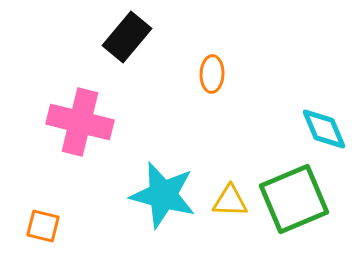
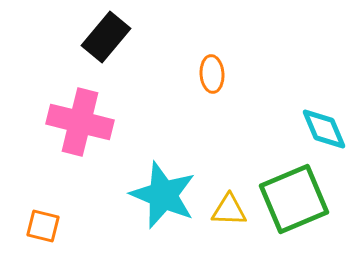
black rectangle: moved 21 px left
orange ellipse: rotated 6 degrees counterclockwise
cyan star: rotated 8 degrees clockwise
yellow triangle: moved 1 px left, 9 px down
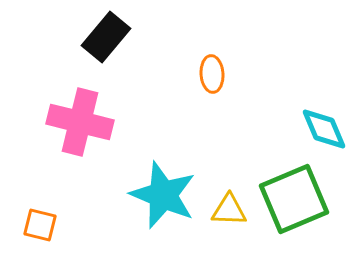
orange square: moved 3 px left, 1 px up
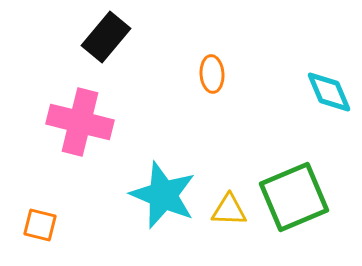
cyan diamond: moved 5 px right, 37 px up
green square: moved 2 px up
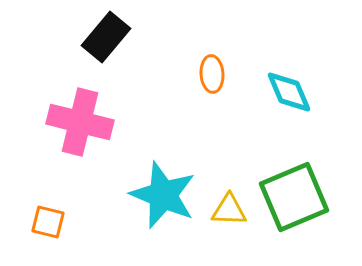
cyan diamond: moved 40 px left
orange square: moved 8 px right, 3 px up
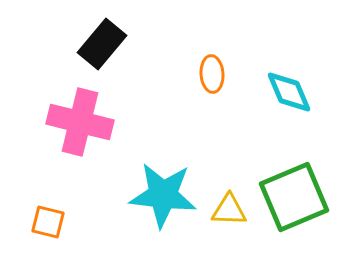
black rectangle: moved 4 px left, 7 px down
cyan star: rotated 16 degrees counterclockwise
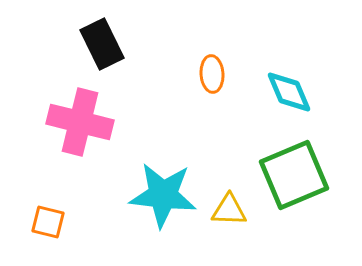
black rectangle: rotated 66 degrees counterclockwise
green square: moved 22 px up
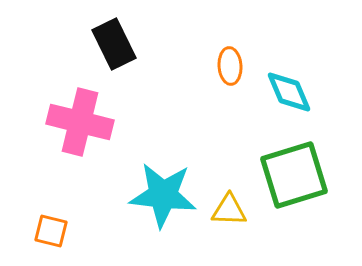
black rectangle: moved 12 px right
orange ellipse: moved 18 px right, 8 px up
green square: rotated 6 degrees clockwise
orange square: moved 3 px right, 9 px down
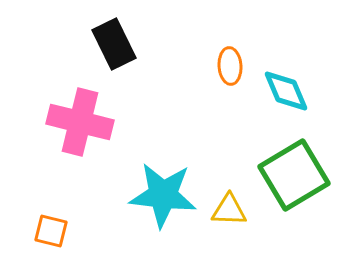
cyan diamond: moved 3 px left, 1 px up
green square: rotated 14 degrees counterclockwise
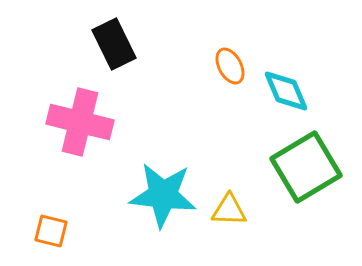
orange ellipse: rotated 24 degrees counterclockwise
green square: moved 12 px right, 8 px up
